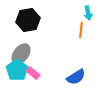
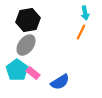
cyan arrow: moved 3 px left
orange line: moved 2 px down; rotated 21 degrees clockwise
gray ellipse: moved 5 px right, 9 px up
blue semicircle: moved 16 px left, 5 px down
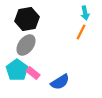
black hexagon: moved 1 px left, 1 px up
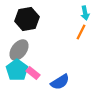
gray ellipse: moved 7 px left, 5 px down
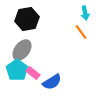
orange line: rotated 63 degrees counterclockwise
gray ellipse: moved 3 px right
blue semicircle: moved 8 px left
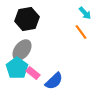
cyan arrow: rotated 32 degrees counterclockwise
cyan pentagon: moved 2 px up
blue semicircle: moved 2 px right, 1 px up; rotated 12 degrees counterclockwise
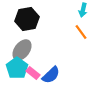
cyan arrow: moved 2 px left, 3 px up; rotated 56 degrees clockwise
blue semicircle: moved 3 px left, 6 px up
